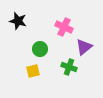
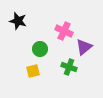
pink cross: moved 4 px down
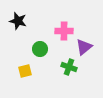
pink cross: rotated 24 degrees counterclockwise
yellow square: moved 8 px left
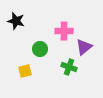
black star: moved 2 px left
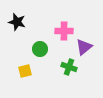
black star: moved 1 px right, 1 px down
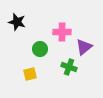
pink cross: moved 2 px left, 1 px down
yellow square: moved 5 px right, 3 px down
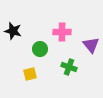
black star: moved 4 px left, 9 px down
purple triangle: moved 7 px right, 2 px up; rotated 30 degrees counterclockwise
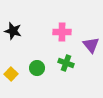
green circle: moved 3 px left, 19 px down
green cross: moved 3 px left, 4 px up
yellow square: moved 19 px left; rotated 32 degrees counterclockwise
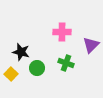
black star: moved 8 px right, 21 px down
purple triangle: rotated 24 degrees clockwise
